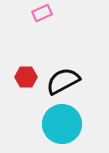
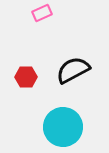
black semicircle: moved 10 px right, 11 px up
cyan circle: moved 1 px right, 3 px down
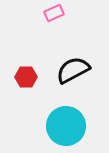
pink rectangle: moved 12 px right
cyan circle: moved 3 px right, 1 px up
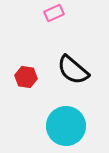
black semicircle: rotated 112 degrees counterclockwise
red hexagon: rotated 10 degrees clockwise
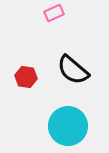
cyan circle: moved 2 px right
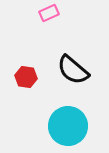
pink rectangle: moved 5 px left
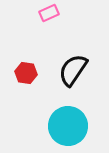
black semicircle: rotated 84 degrees clockwise
red hexagon: moved 4 px up
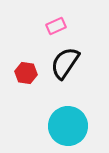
pink rectangle: moved 7 px right, 13 px down
black semicircle: moved 8 px left, 7 px up
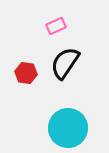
cyan circle: moved 2 px down
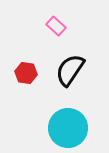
pink rectangle: rotated 66 degrees clockwise
black semicircle: moved 5 px right, 7 px down
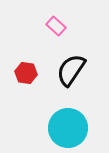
black semicircle: moved 1 px right
